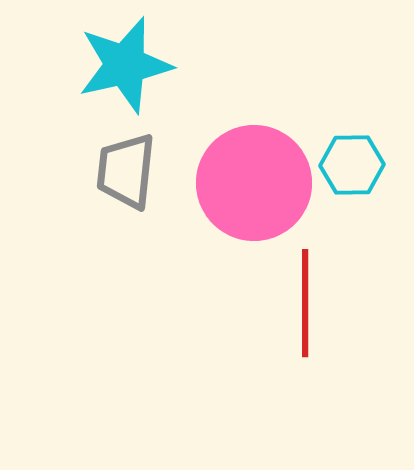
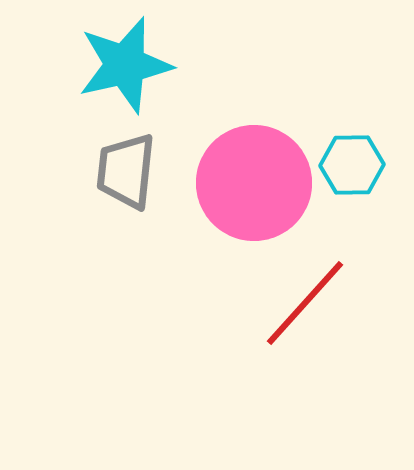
red line: rotated 42 degrees clockwise
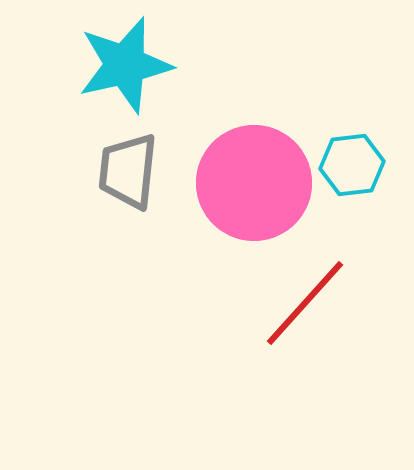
cyan hexagon: rotated 6 degrees counterclockwise
gray trapezoid: moved 2 px right
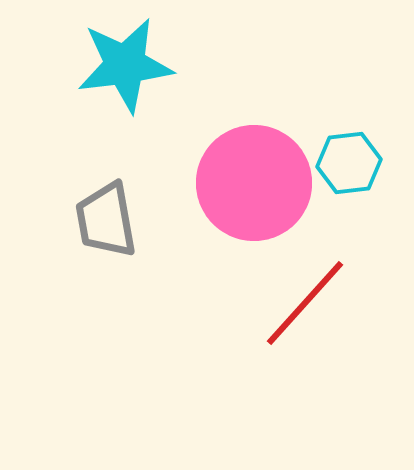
cyan star: rotated 6 degrees clockwise
cyan hexagon: moved 3 px left, 2 px up
gray trapezoid: moved 22 px left, 49 px down; rotated 16 degrees counterclockwise
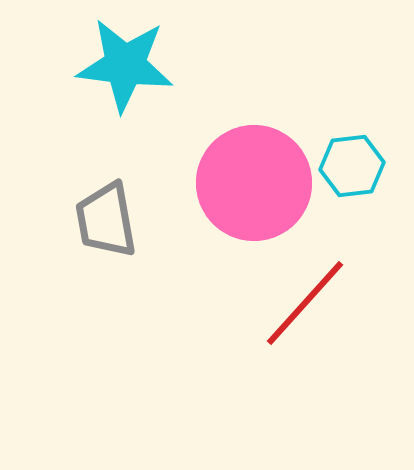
cyan star: rotated 14 degrees clockwise
cyan hexagon: moved 3 px right, 3 px down
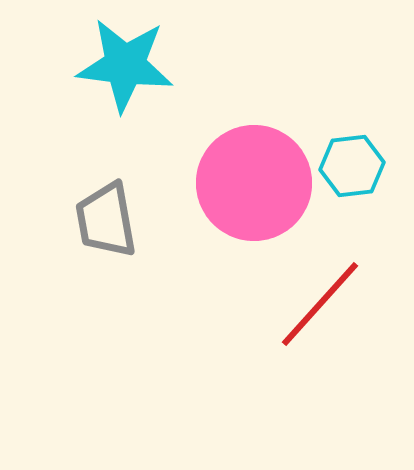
red line: moved 15 px right, 1 px down
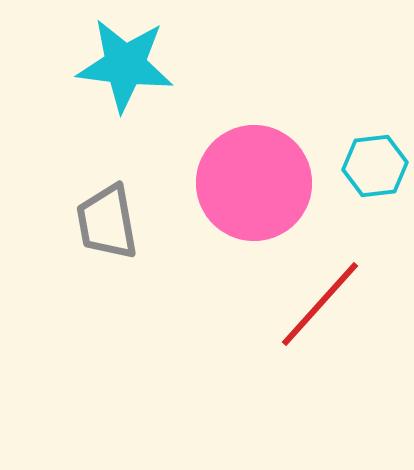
cyan hexagon: moved 23 px right
gray trapezoid: moved 1 px right, 2 px down
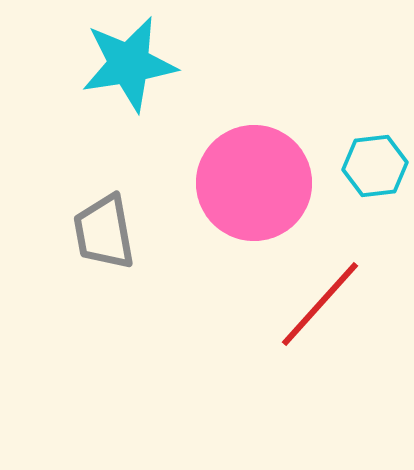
cyan star: moved 4 px right, 1 px up; rotated 16 degrees counterclockwise
gray trapezoid: moved 3 px left, 10 px down
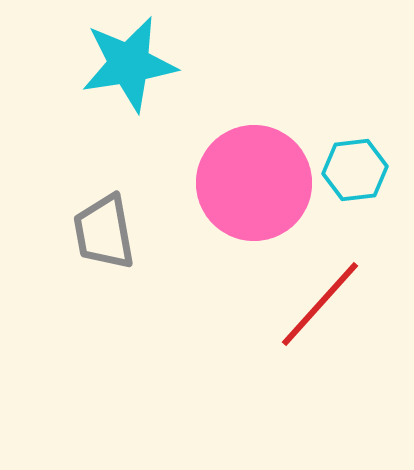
cyan hexagon: moved 20 px left, 4 px down
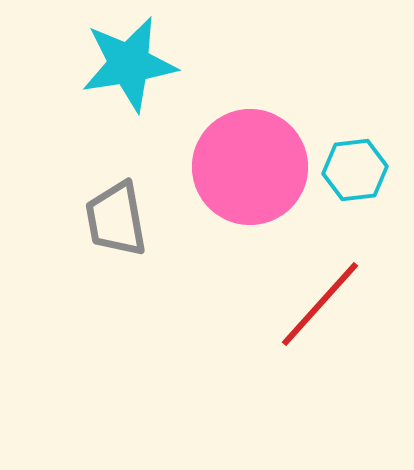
pink circle: moved 4 px left, 16 px up
gray trapezoid: moved 12 px right, 13 px up
